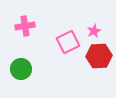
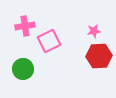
pink star: rotated 16 degrees clockwise
pink square: moved 19 px left, 1 px up
green circle: moved 2 px right
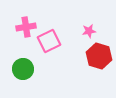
pink cross: moved 1 px right, 1 px down
pink star: moved 5 px left
red hexagon: rotated 20 degrees clockwise
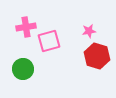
pink square: rotated 10 degrees clockwise
red hexagon: moved 2 px left
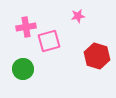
pink star: moved 11 px left, 15 px up
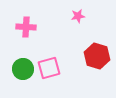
pink cross: rotated 12 degrees clockwise
pink square: moved 27 px down
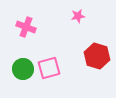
pink cross: rotated 18 degrees clockwise
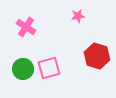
pink cross: rotated 12 degrees clockwise
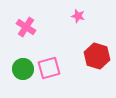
pink star: rotated 24 degrees clockwise
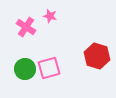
pink star: moved 28 px left
green circle: moved 2 px right
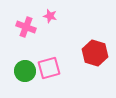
pink cross: rotated 12 degrees counterclockwise
red hexagon: moved 2 px left, 3 px up
green circle: moved 2 px down
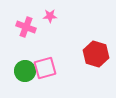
pink star: rotated 16 degrees counterclockwise
red hexagon: moved 1 px right, 1 px down
pink square: moved 4 px left
